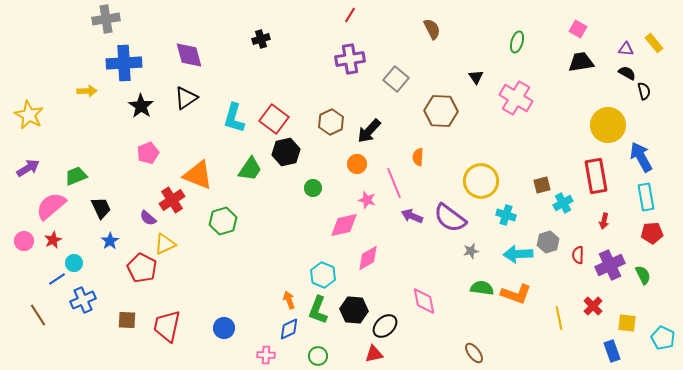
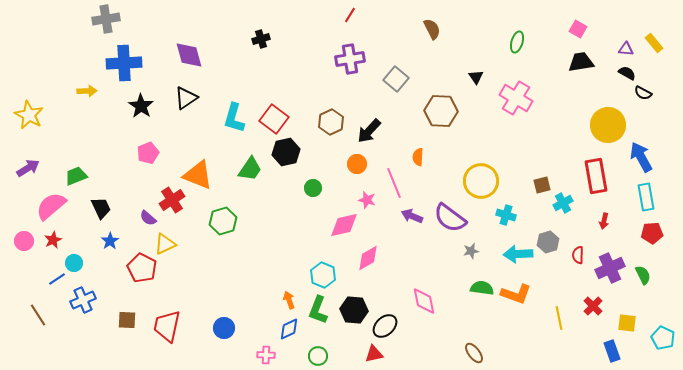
black semicircle at (644, 91): moved 1 px left, 2 px down; rotated 132 degrees clockwise
purple cross at (610, 265): moved 3 px down
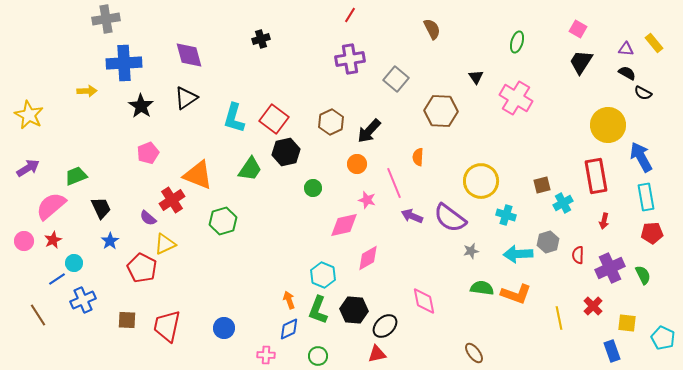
black trapezoid at (581, 62): rotated 48 degrees counterclockwise
red triangle at (374, 354): moved 3 px right
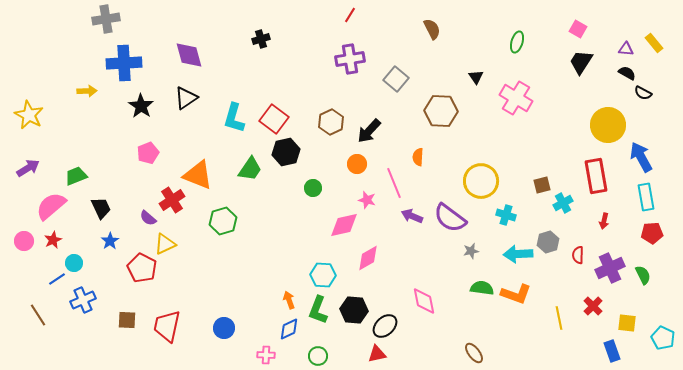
cyan hexagon at (323, 275): rotated 20 degrees counterclockwise
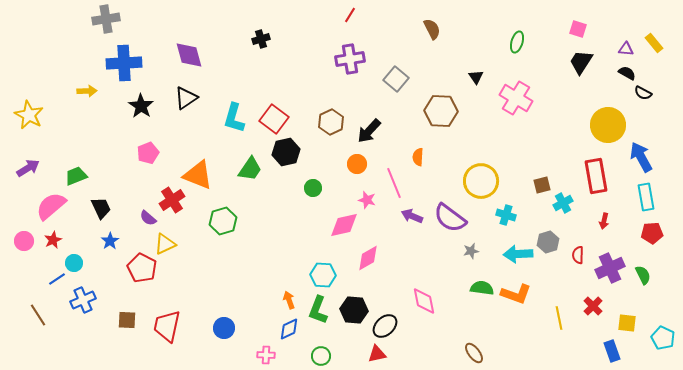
pink square at (578, 29): rotated 12 degrees counterclockwise
green circle at (318, 356): moved 3 px right
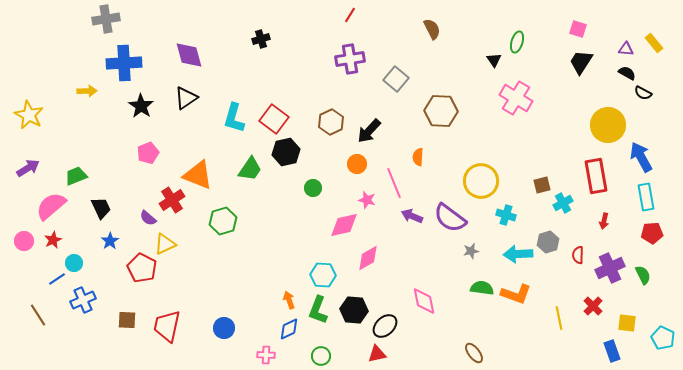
black triangle at (476, 77): moved 18 px right, 17 px up
